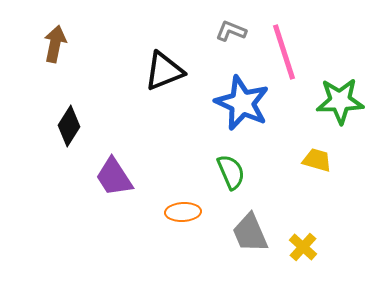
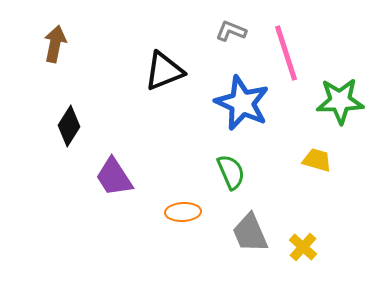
pink line: moved 2 px right, 1 px down
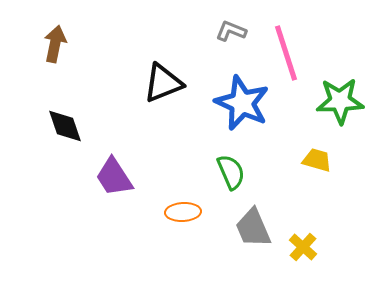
black triangle: moved 1 px left, 12 px down
black diamond: moved 4 px left; rotated 51 degrees counterclockwise
gray trapezoid: moved 3 px right, 5 px up
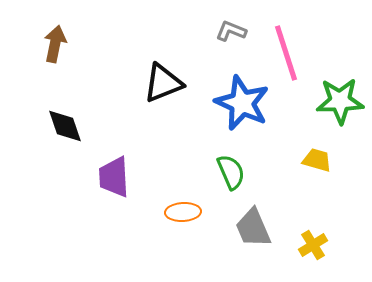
purple trapezoid: rotated 30 degrees clockwise
yellow cross: moved 10 px right, 2 px up; rotated 16 degrees clockwise
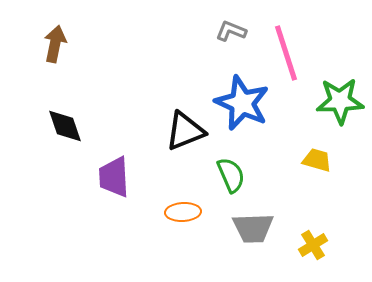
black triangle: moved 22 px right, 48 px down
green semicircle: moved 3 px down
gray trapezoid: rotated 69 degrees counterclockwise
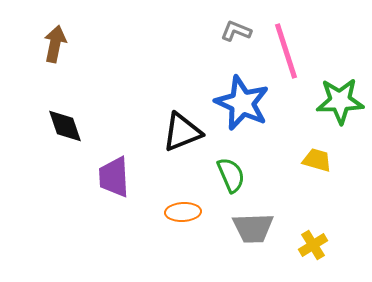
gray L-shape: moved 5 px right
pink line: moved 2 px up
black triangle: moved 3 px left, 1 px down
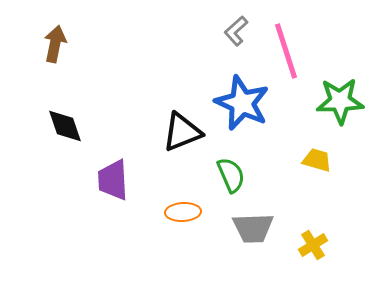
gray L-shape: rotated 64 degrees counterclockwise
purple trapezoid: moved 1 px left, 3 px down
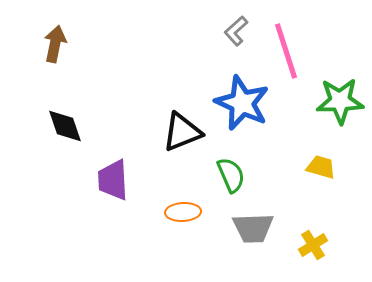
yellow trapezoid: moved 4 px right, 7 px down
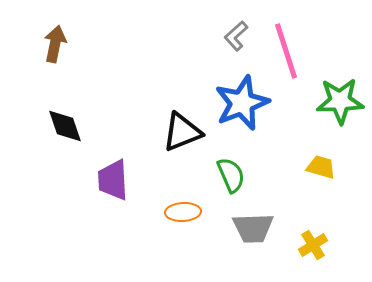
gray L-shape: moved 5 px down
blue star: rotated 26 degrees clockwise
